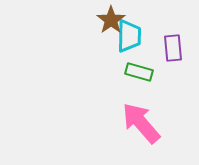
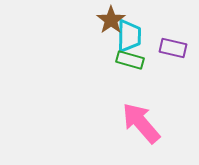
purple rectangle: rotated 72 degrees counterclockwise
green rectangle: moved 9 px left, 12 px up
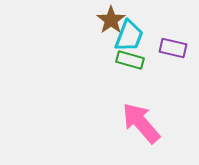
cyan trapezoid: rotated 20 degrees clockwise
